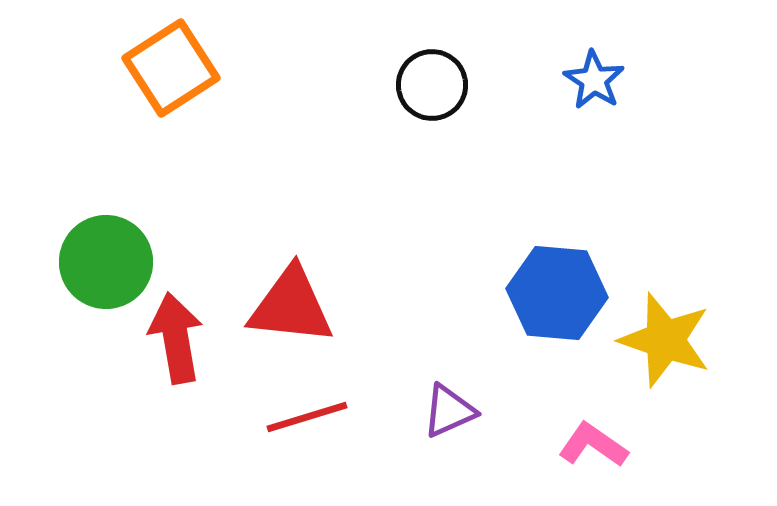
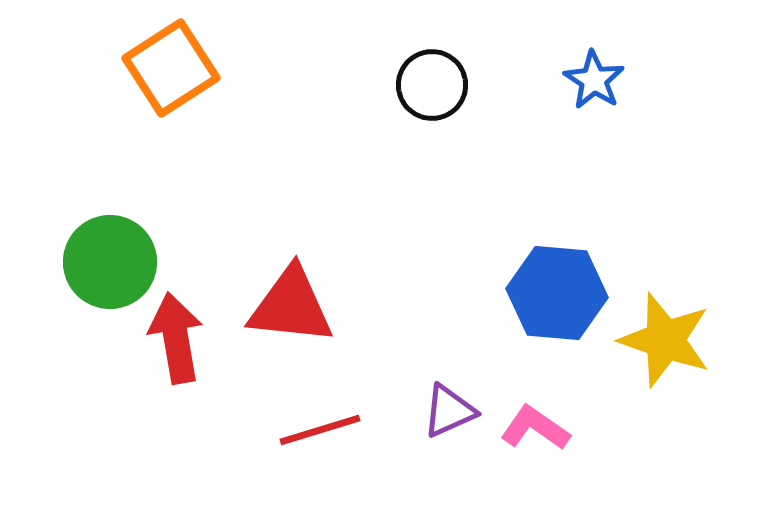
green circle: moved 4 px right
red line: moved 13 px right, 13 px down
pink L-shape: moved 58 px left, 17 px up
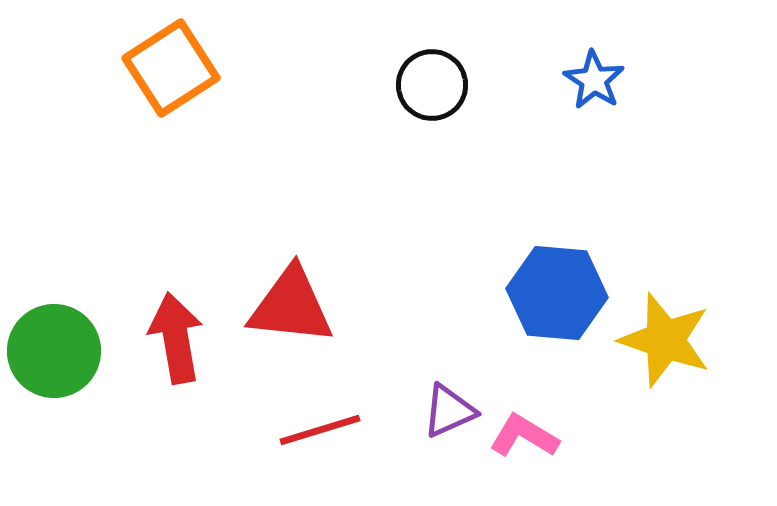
green circle: moved 56 px left, 89 px down
pink L-shape: moved 11 px left, 8 px down; rotated 4 degrees counterclockwise
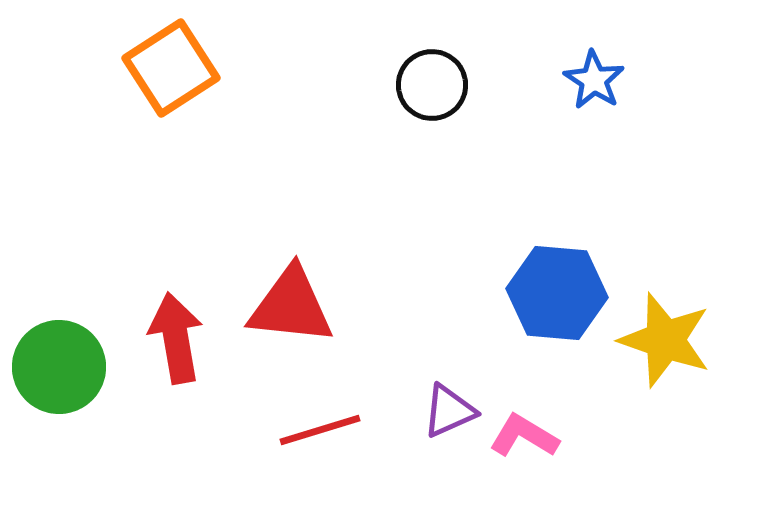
green circle: moved 5 px right, 16 px down
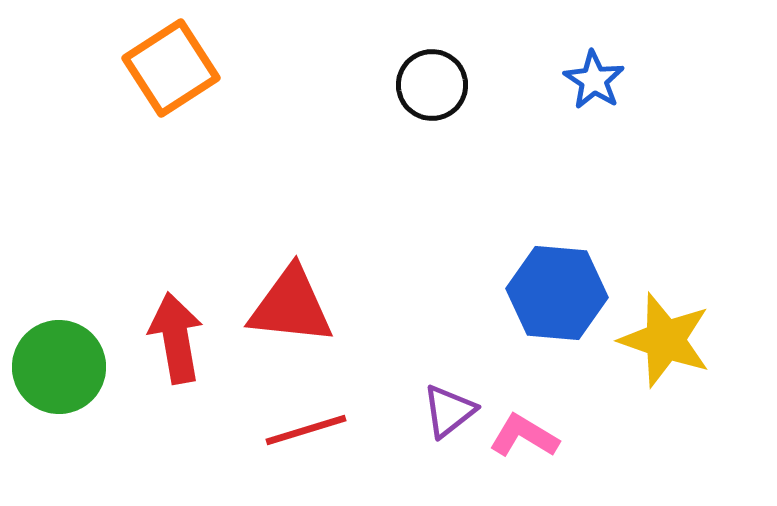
purple triangle: rotated 14 degrees counterclockwise
red line: moved 14 px left
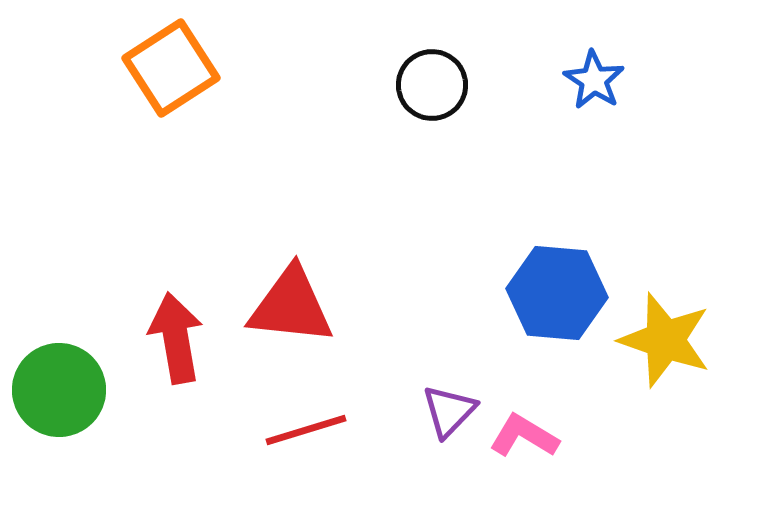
green circle: moved 23 px down
purple triangle: rotated 8 degrees counterclockwise
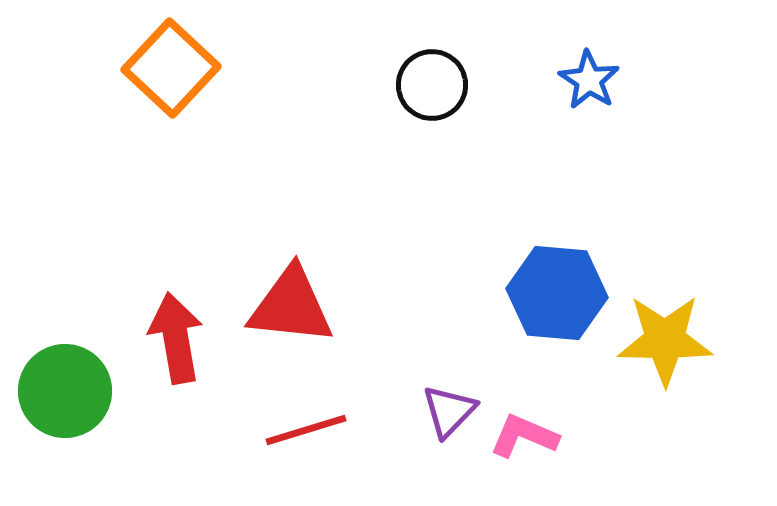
orange square: rotated 14 degrees counterclockwise
blue star: moved 5 px left
yellow star: rotated 18 degrees counterclockwise
green circle: moved 6 px right, 1 px down
pink L-shape: rotated 8 degrees counterclockwise
